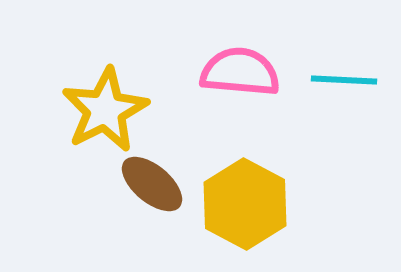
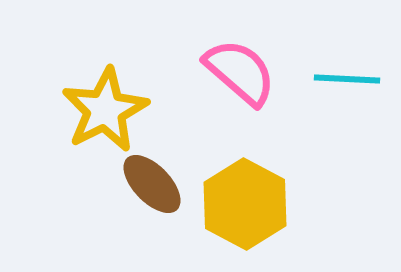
pink semicircle: rotated 36 degrees clockwise
cyan line: moved 3 px right, 1 px up
brown ellipse: rotated 6 degrees clockwise
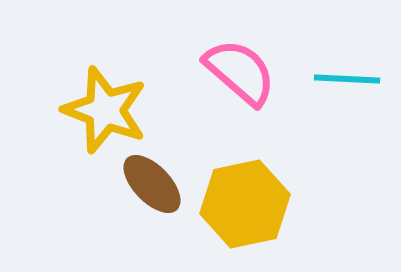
yellow star: rotated 24 degrees counterclockwise
yellow hexagon: rotated 20 degrees clockwise
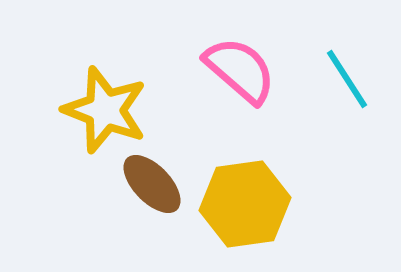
pink semicircle: moved 2 px up
cyan line: rotated 54 degrees clockwise
yellow hexagon: rotated 4 degrees clockwise
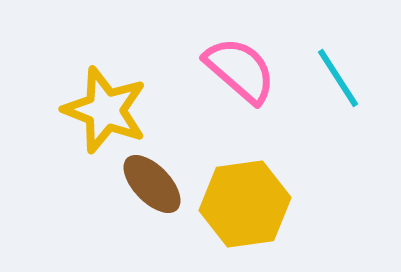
cyan line: moved 9 px left, 1 px up
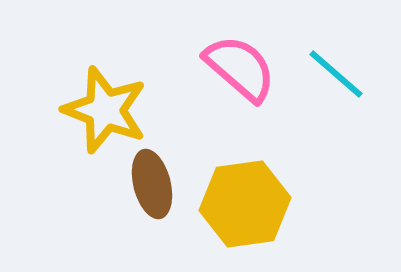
pink semicircle: moved 2 px up
cyan line: moved 2 px left, 4 px up; rotated 16 degrees counterclockwise
brown ellipse: rotated 30 degrees clockwise
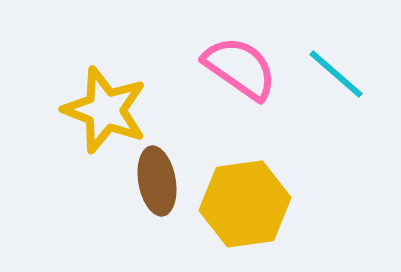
pink semicircle: rotated 6 degrees counterclockwise
brown ellipse: moved 5 px right, 3 px up; rotated 4 degrees clockwise
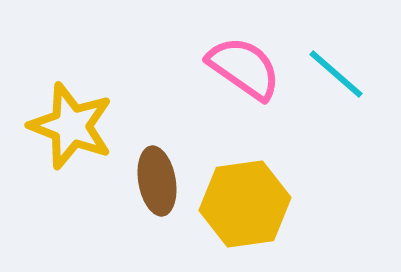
pink semicircle: moved 4 px right
yellow star: moved 34 px left, 16 px down
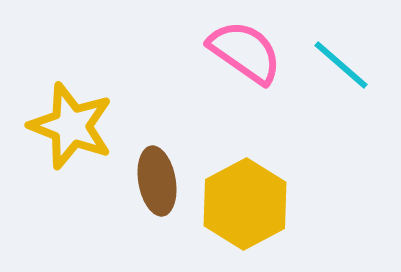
pink semicircle: moved 1 px right, 16 px up
cyan line: moved 5 px right, 9 px up
yellow hexagon: rotated 20 degrees counterclockwise
